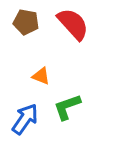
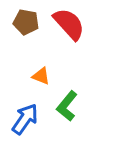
red semicircle: moved 4 px left
green L-shape: moved 1 px up; rotated 32 degrees counterclockwise
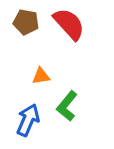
orange triangle: rotated 30 degrees counterclockwise
blue arrow: moved 3 px right, 1 px down; rotated 12 degrees counterclockwise
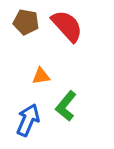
red semicircle: moved 2 px left, 2 px down
green L-shape: moved 1 px left
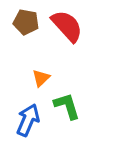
orange triangle: moved 2 px down; rotated 36 degrees counterclockwise
green L-shape: moved 1 px right; rotated 124 degrees clockwise
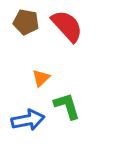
blue arrow: rotated 56 degrees clockwise
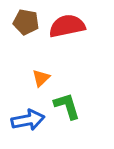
red semicircle: rotated 60 degrees counterclockwise
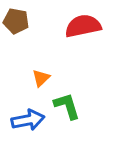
brown pentagon: moved 10 px left, 1 px up
red semicircle: moved 16 px right
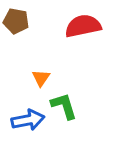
orange triangle: rotated 12 degrees counterclockwise
green L-shape: moved 3 px left
